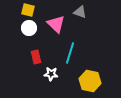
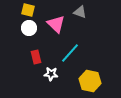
cyan line: rotated 25 degrees clockwise
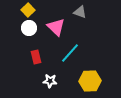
yellow square: rotated 32 degrees clockwise
pink triangle: moved 3 px down
white star: moved 1 px left, 7 px down
yellow hexagon: rotated 15 degrees counterclockwise
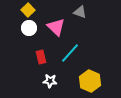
red rectangle: moved 5 px right
yellow hexagon: rotated 25 degrees clockwise
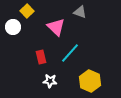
yellow square: moved 1 px left, 1 px down
white circle: moved 16 px left, 1 px up
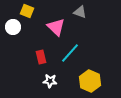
yellow square: rotated 24 degrees counterclockwise
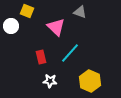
white circle: moved 2 px left, 1 px up
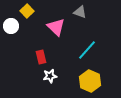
yellow square: rotated 24 degrees clockwise
cyan line: moved 17 px right, 3 px up
white star: moved 5 px up; rotated 16 degrees counterclockwise
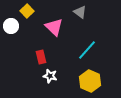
gray triangle: rotated 16 degrees clockwise
pink triangle: moved 2 px left
white star: rotated 24 degrees clockwise
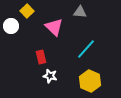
gray triangle: rotated 32 degrees counterclockwise
cyan line: moved 1 px left, 1 px up
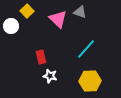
gray triangle: rotated 16 degrees clockwise
pink triangle: moved 4 px right, 8 px up
yellow hexagon: rotated 25 degrees counterclockwise
